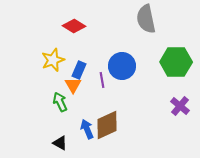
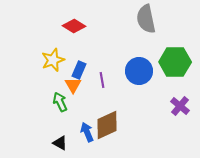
green hexagon: moved 1 px left
blue circle: moved 17 px right, 5 px down
blue arrow: moved 3 px down
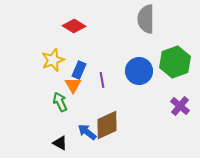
gray semicircle: rotated 12 degrees clockwise
green hexagon: rotated 20 degrees counterclockwise
blue arrow: rotated 30 degrees counterclockwise
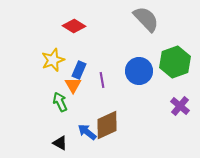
gray semicircle: rotated 136 degrees clockwise
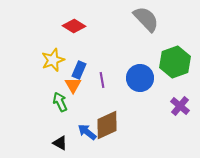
blue circle: moved 1 px right, 7 px down
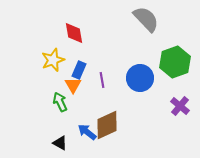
red diamond: moved 7 px down; rotated 50 degrees clockwise
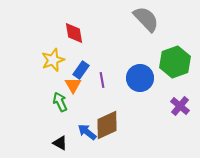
blue rectangle: moved 2 px right; rotated 12 degrees clockwise
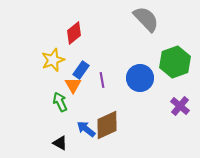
red diamond: rotated 60 degrees clockwise
blue arrow: moved 1 px left, 3 px up
